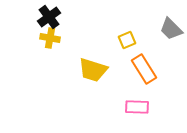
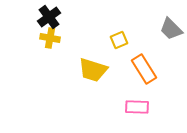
yellow square: moved 8 px left
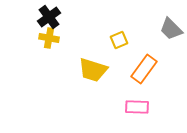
yellow cross: moved 1 px left
orange rectangle: rotated 68 degrees clockwise
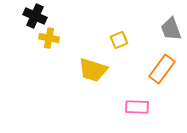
black cross: moved 14 px left, 1 px up; rotated 30 degrees counterclockwise
gray trapezoid: rotated 25 degrees clockwise
orange rectangle: moved 18 px right
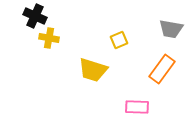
gray trapezoid: rotated 60 degrees counterclockwise
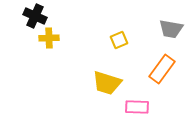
yellow cross: rotated 12 degrees counterclockwise
yellow trapezoid: moved 14 px right, 13 px down
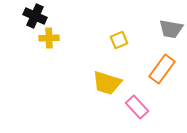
pink rectangle: rotated 45 degrees clockwise
